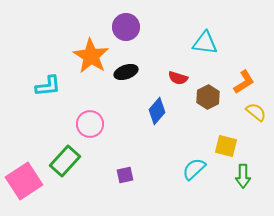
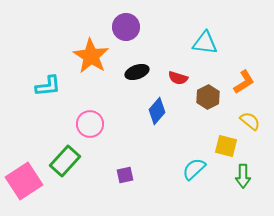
black ellipse: moved 11 px right
yellow semicircle: moved 6 px left, 9 px down
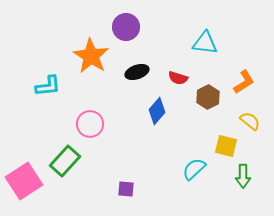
purple square: moved 1 px right, 14 px down; rotated 18 degrees clockwise
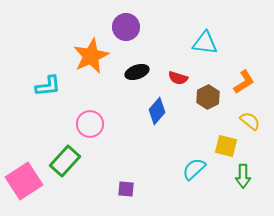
orange star: rotated 15 degrees clockwise
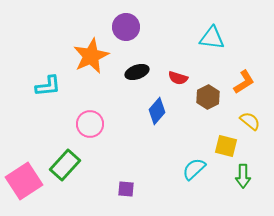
cyan triangle: moved 7 px right, 5 px up
green rectangle: moved 4 px down
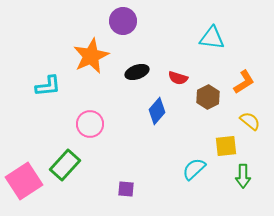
purple circle: moved 3 px left, 6 px up
yellow square: rotated 20 degrees counterclockwise
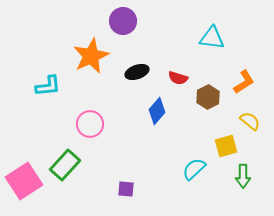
yellow square: rotated 10 degrees counterclockwise
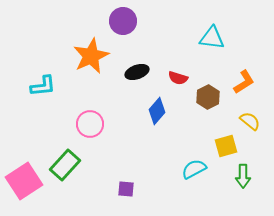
cyan L-shape: moved 5 px left
cyan semicircle: rotated 15 degrees clockwise
